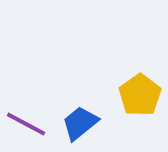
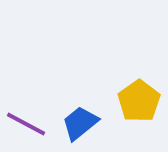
yellow pentagon: moved 1 px left, 6 px down
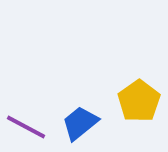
purple line: moved 3 px down
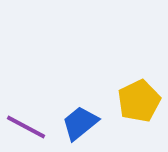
yellow pentagon: rotated 9 degrees clockwise
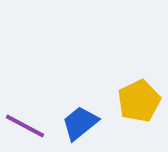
purple line: moved 1 px left, 1 px up
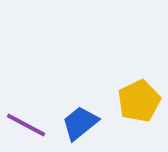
purple line: moved 1 px right, 1 px up
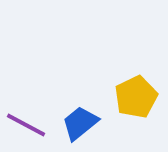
yellow pentagon: moved 3 px left, 4 px up
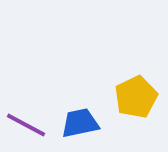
blue trapezoid: rotated 27 degrees clockwise
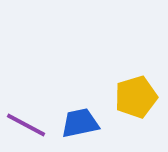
yellow pentagon: rotated 9 degrees clockwise
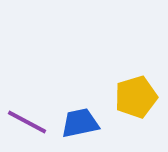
purple line: moved 1 px right, 3 px up
